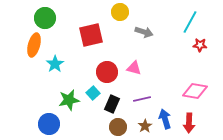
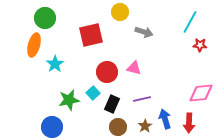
pink diamond: moved 6 px right, 2 px down; rotated 15 degrees counterclockwise
blue circle: moved 3 px right, 3 px down
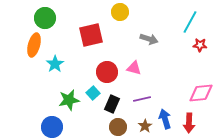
gray arrow: moved 5 px right, 7 px down
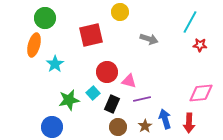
pink triangle: moved 5 px left, 13 px down
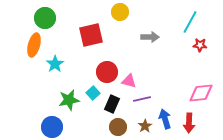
gray arrow: moved 1 px right, 2 px up; rotated 18 degrees counterclockwise
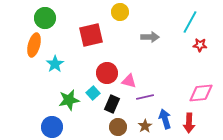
red circle: moved 1 px down
purple line: moved 3 px right, 2 px up
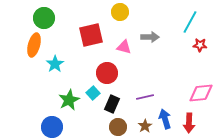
green circle: moved 1 px left
pink triangle: moved 5 px left, 34 px up
green star: rotated 15 degrees counterclockwise
